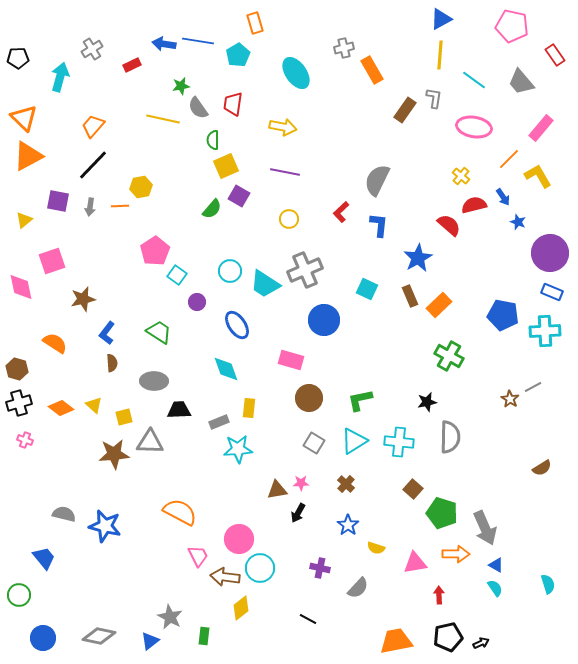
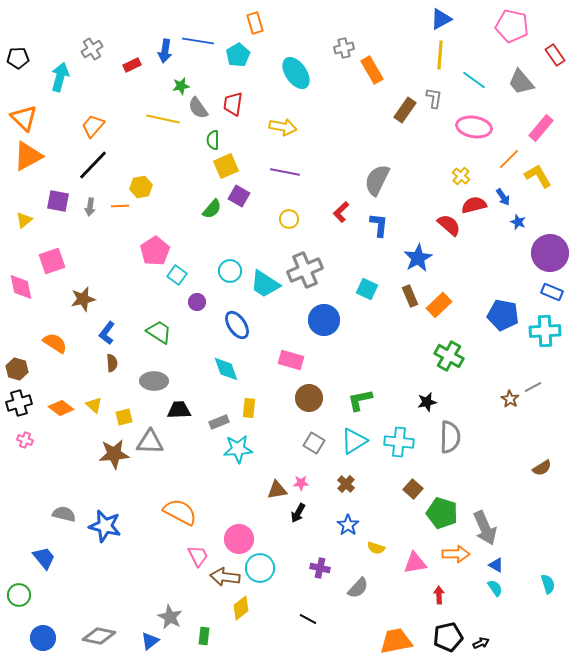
blue arrow at (164, 44): moved 1 px right, 7 px down; rotated 90 degrees counterclockwise
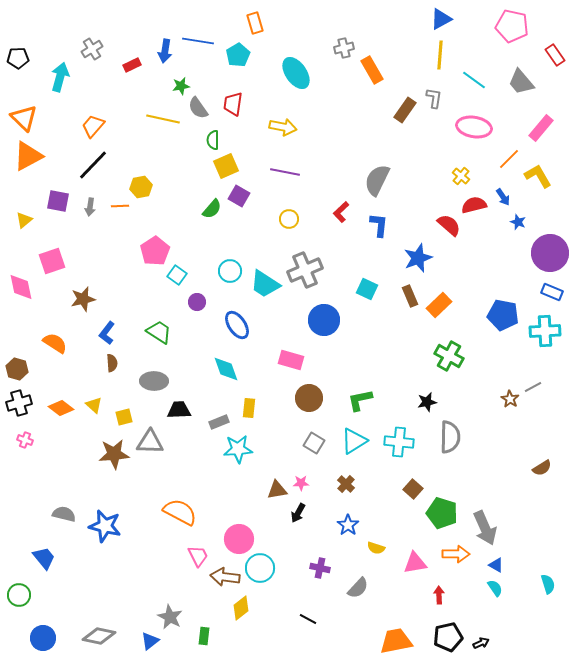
blue star at (418, 258): rotated 8 degrees clockwise
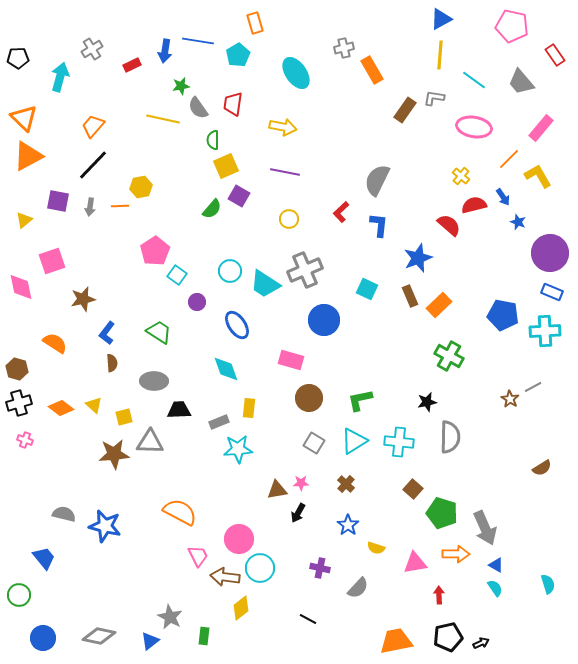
gray L-shape at (434, 98): rotated 90 degrees counterclockwise
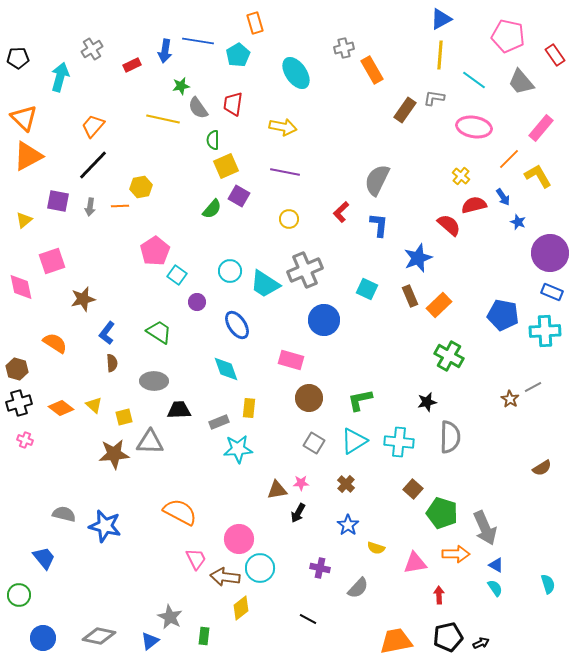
pink pentagon at (512, 26): moved 4 px left, 10 px down
pink trapezoid at (198, 556): moved 2 px left, 3 px down
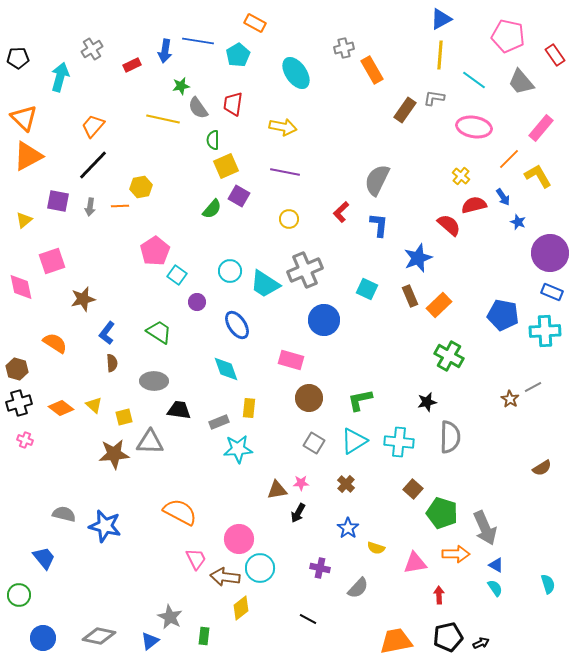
orange rectangle at (255, 23): rotated 45 degrees counterclockwise
black trapezoid at (179, 410): rotated 10 degrees clockwise
blue star at (348, 525): moved 3 px down
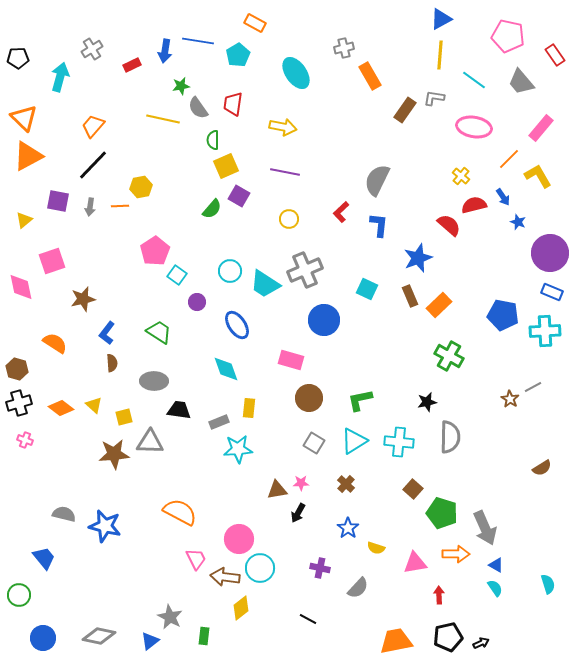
orange rectangle at (372, 70): moved 2 px left, 6 px down
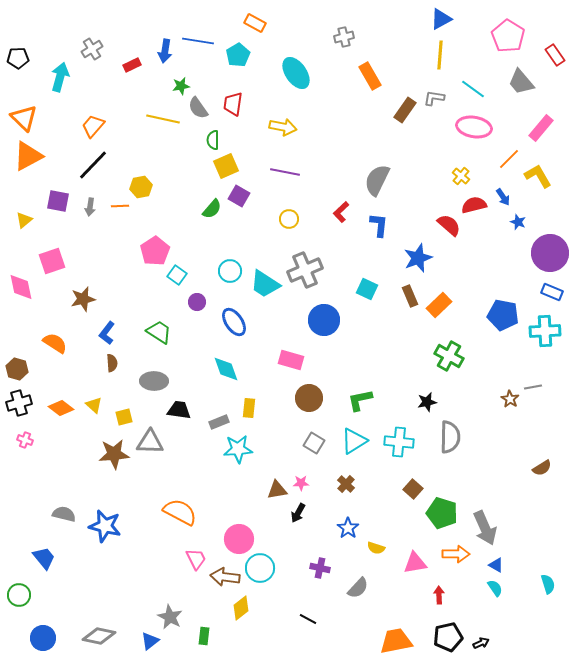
pink pentagon at (508, 36): rotated 20 degrees clockwise
gray cross at (344, 48): moved 11 px up
cyan line at (474, 80): moved 1 px left, 9 px down
blue ellipse at (237, 325): moved 3 px left, 3 px up
gray line at (533, 387): rotated 18 degrees clockwise
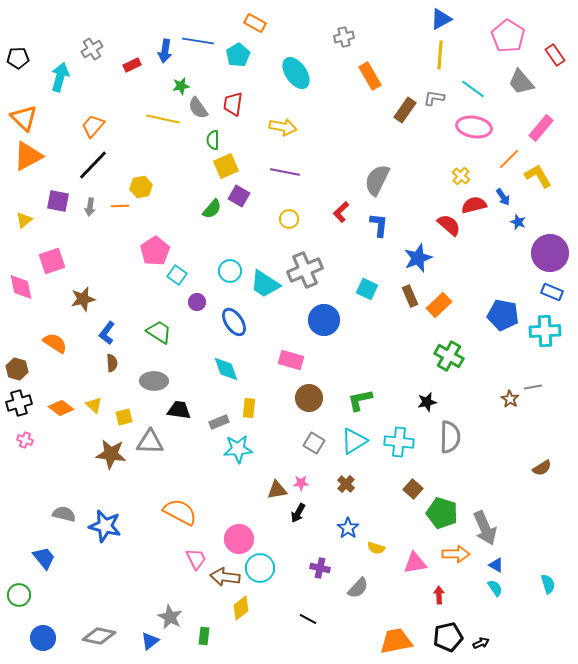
brown star at (114, 454): moved 3 px left; rotated 12 degrees clockwise
